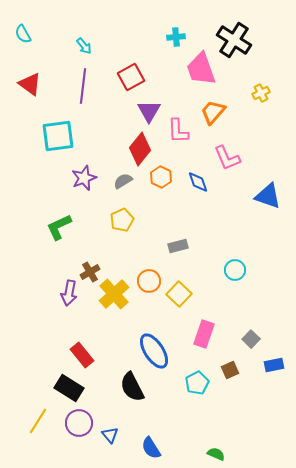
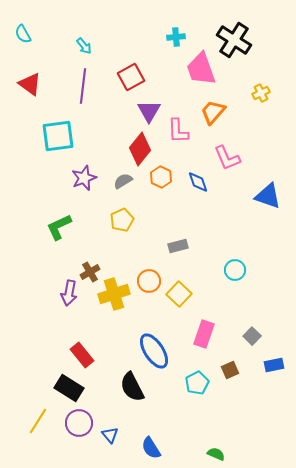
yellow cross at (114, 294): rotated 24 degrees clockwise
gray square at (251, 339): moved 1 px right, 3 px up
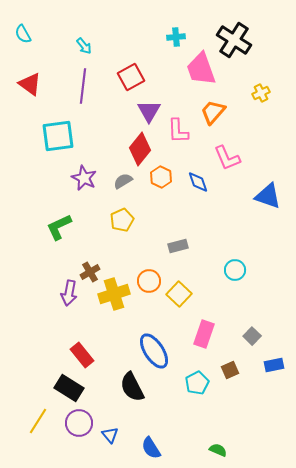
purple star at (84, 178): rotated 25 degrees counterclockwise
green semicircle at (216, 454): moved 2 px right, 4 px up
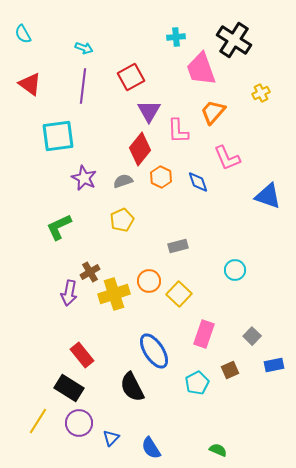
cyan arrow at (84, 46): moved 2 px down; rotated 30 degrees counterclockwise
gray semicircle at (123, 181): rotated 12 degrees clockwise
blue triangle at (110, 435): moved 1 px right, 3 px down; rotated 24 degrees clockwise
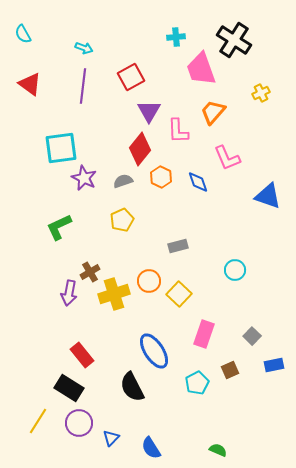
cyan square at (58, 136): moved 3 px right, 12 px down
